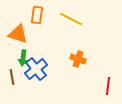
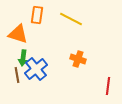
brown line: moved 5 px right, 2 px up
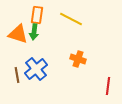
green arrow: moved 11 px right, 26 px up
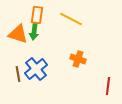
brown line: moved 1 px right, 1 px up
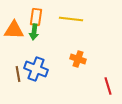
orange rectangle: moved 1 px left, 2 px down
yellow line: rotated 20 degrees counterclockwise
orange triangle: moved 4 px left, 4 px up; rotated 15 degrees counterclockwise
blue cross: rotated 30 degrees counterclockwise
red line: rotated 24 degrees counterclockwise
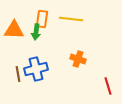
orange rectangle: moved 6 px right, 2 px down
green arrow: moved 2 px right
blue cross: rotated 35 degrees counterclockwise
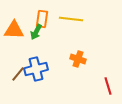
green arrow: rotated 21 degrees clockwise
brown line: rotated 49 degrees clockwise
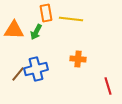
orange rectangle: moved 4 px right, 6 px up; rotated 18 degrees counterclockwise
orange cross: rotated 14 degrees counterclockwise
